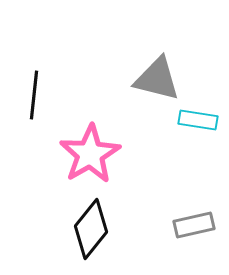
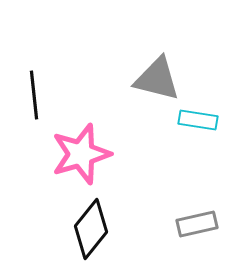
black line: rotated 12 degrees counterclockwise
pink star: moved 9 px left; rotated 14 degrees clockwise
gray rectangle: moved 3 px right, 1 px up
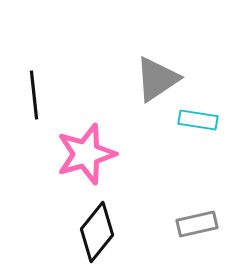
gray triangle: rotated 48 degrees counterclockwise
pink star: moved 5 px right
black diamond: moved 6 px right, 3 px down
